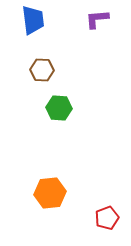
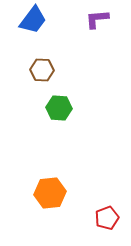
blue trapezoid: rotated 44 degrees clockwise
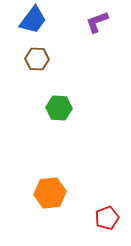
purple L-shape: moved 3 px down; rotated 15 degrees counterclockwise
brown hexagon: moved 5 px left, 11 px up
